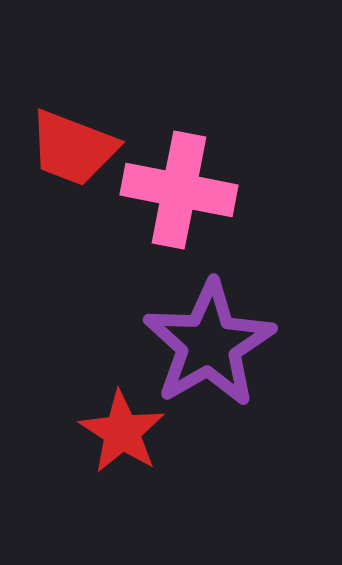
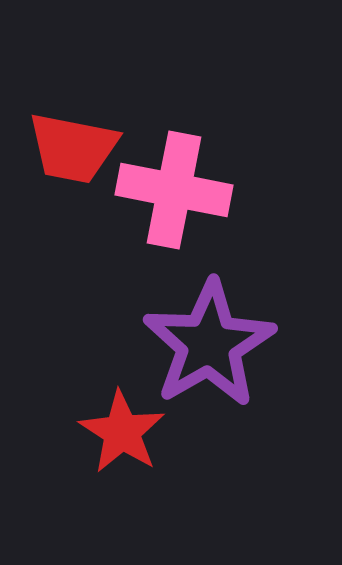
red trapezoid: rotated 10 degrees counterclockwise
pink cross: moved 5 px left
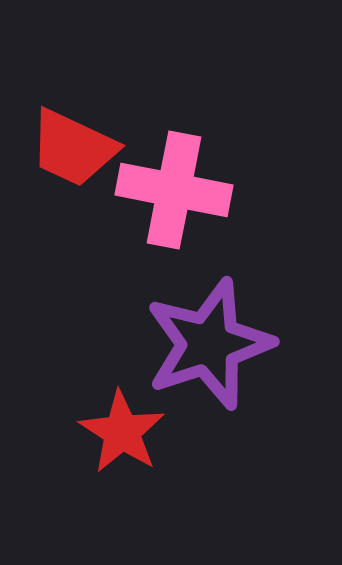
red trapezoid: rotated 14 degrees clockwise
purple star: rotated 12 degrees clockwise
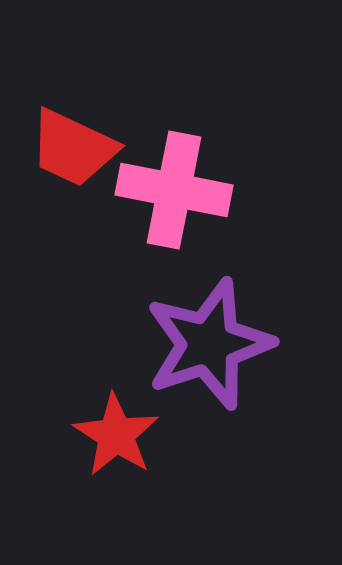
red star: moved 6 px left, 3 px down
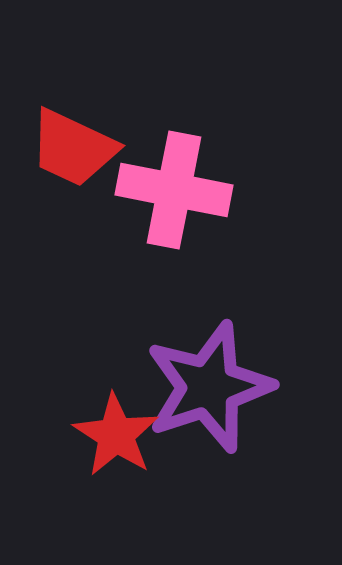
purple star: moved 43 px down
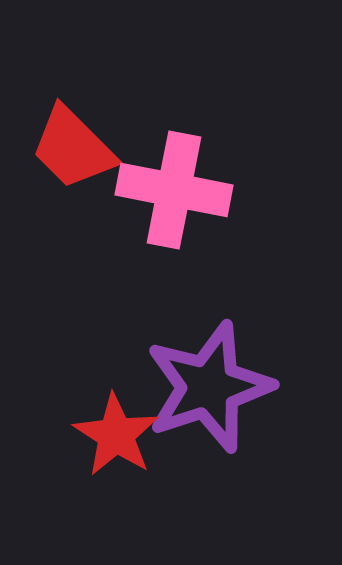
red trapezoid: rotated 20 degrees clockwise
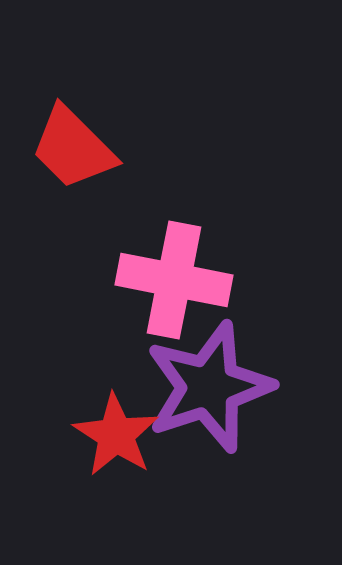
pink cross: moved 90 px down
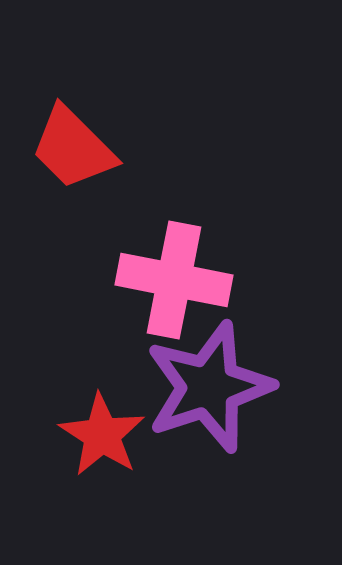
red star: moved 14 px left
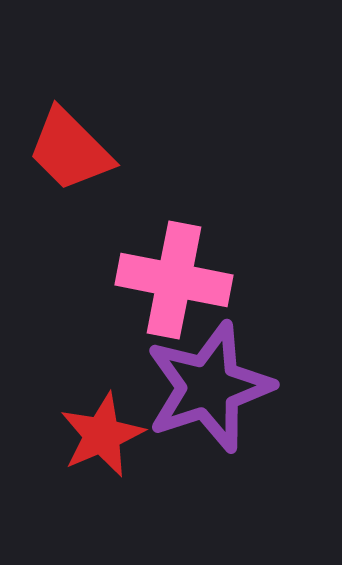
red trapezoid: moved 3 px left, 2 px down
red star: rotated 16 degrees clockwise
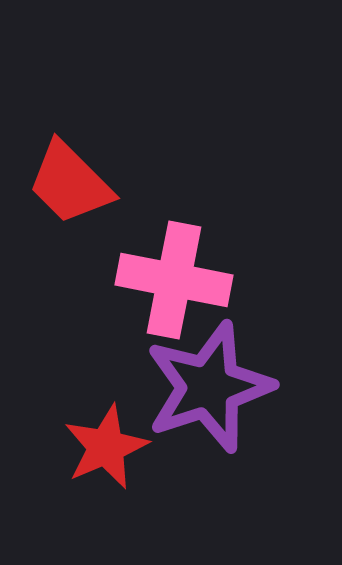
red trapezoid: moved 33 px down
red star: moved 4 px right, 12 px down
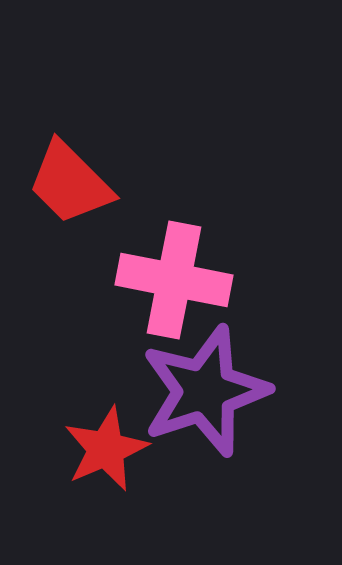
purple star: moved 4 px left, 4 px down
red star: moved 2 px down
